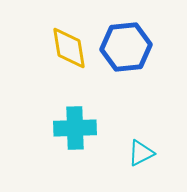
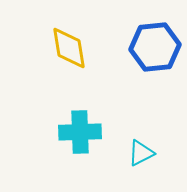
blue hexagon: moved 29 px right
cyan cross: moved 5 px right, 4 px down
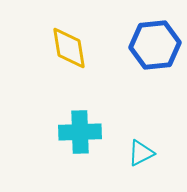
blue hexagon: moved 2 px up
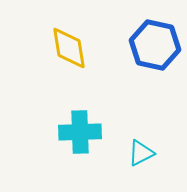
blue hexagon: rotated 18 degrees clockwise
